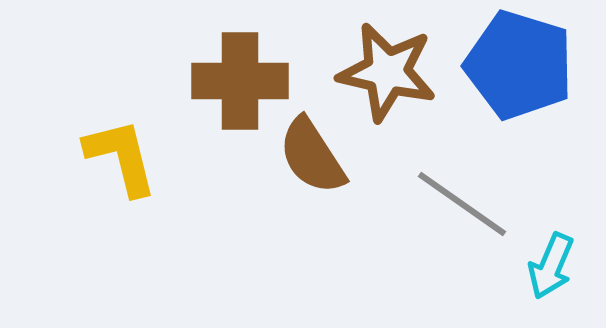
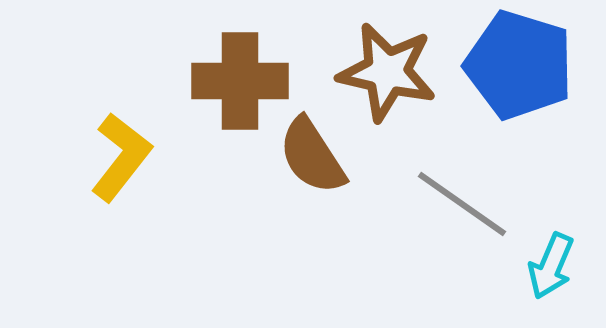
yellow L-shape: rotated 52 degrees clockwise
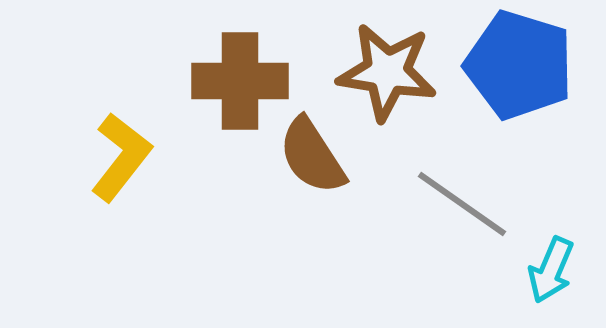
brown star: rotated 4 degrees counterclockwise
cyan arrow: moved 4 px down
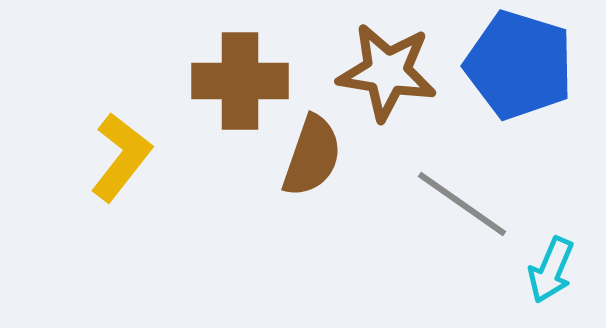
brown semicircle: rotated 128 degrees counterclockwise
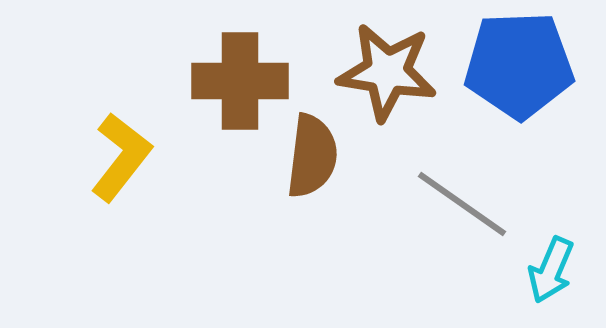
blue pentagon: rotated 19 degrees counterclockwise
brown semicircle: rotated 12 degrees counterclockwise
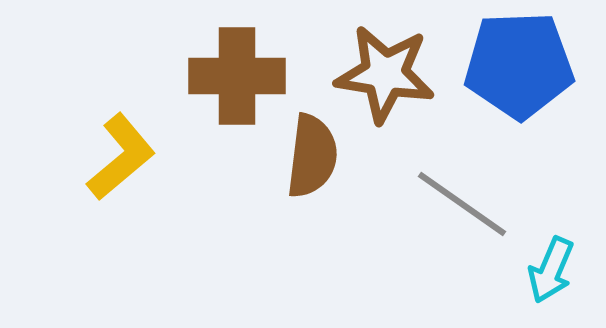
brown star: moved 2 px left, 2 px down
brown cross: moved 3 px left, 5 px up
yellow L-shape: rotated 12 degrees clockwise
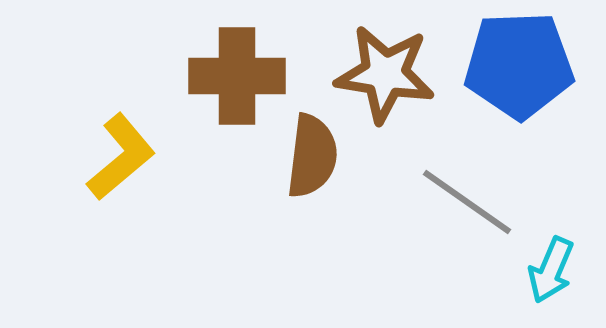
gray line: moved 5 px right, 2 px up
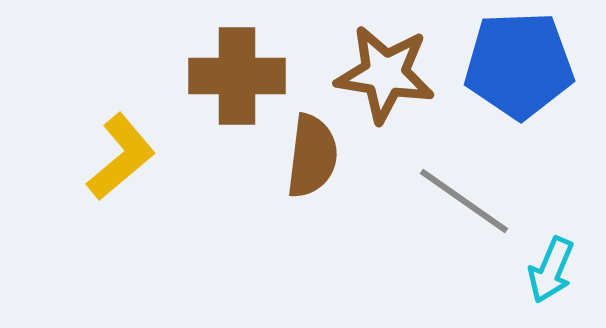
gray line: moved 3 px left, 1 px up
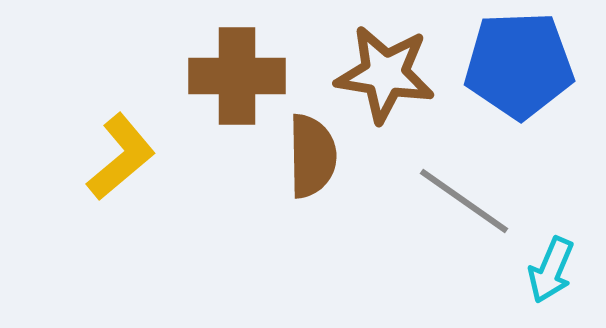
brown semicircle: rotated 8 degrees counterclockwise
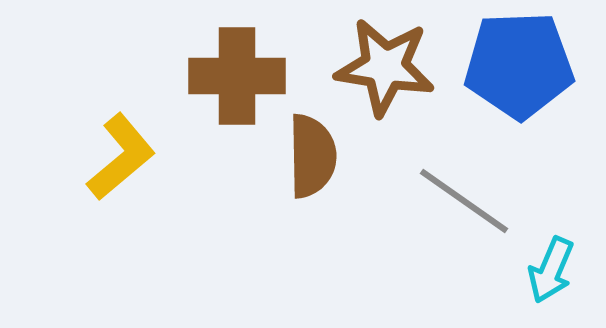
brown star: moved 7 px up
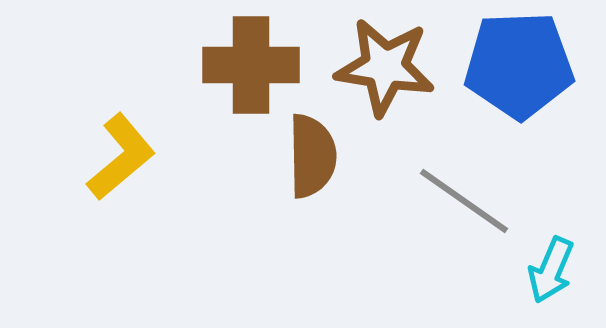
brown cross: moved 14 px right, 11 px up
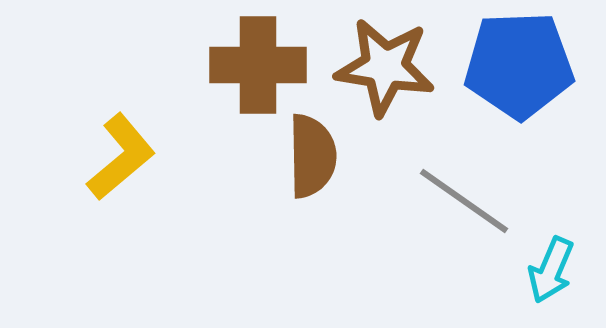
brown cross: moved 7 px right
